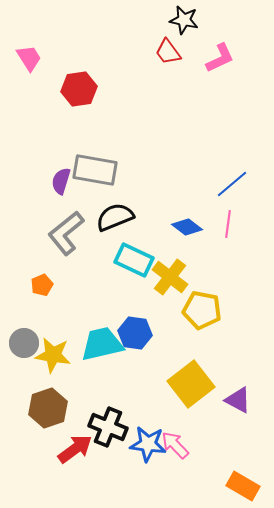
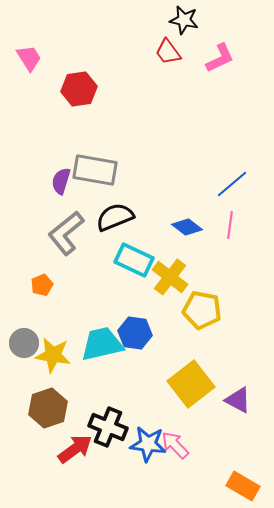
pink line: moved 2 px right, 1 px down
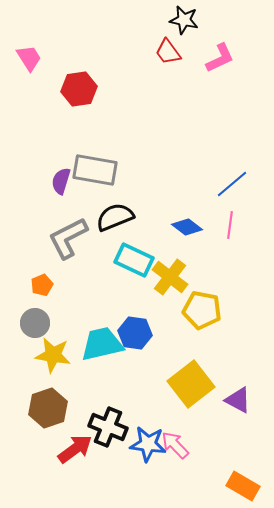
gray L-shape: moved 2 px right, 5 px down; rotated 12 degrees clockwise
gray circle: moved 11 px right, 20 px up
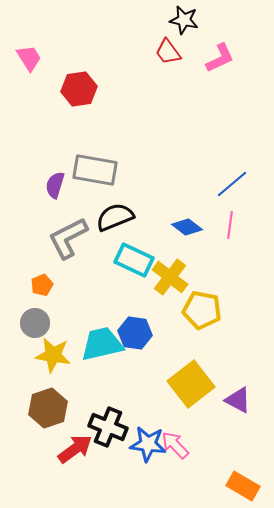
purple semicircle: moved 6 px left, 4 px down
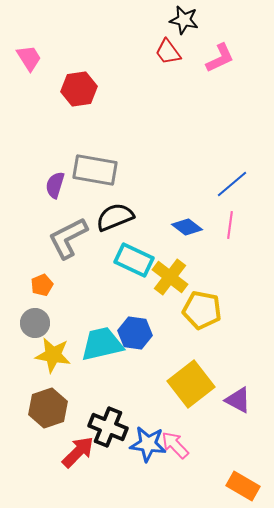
red arrow: moved 3 px right, 3 px down; rotated 9 degrees counterclockwise
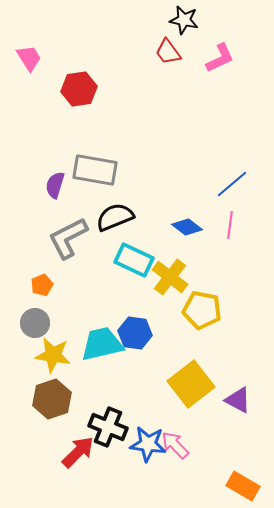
brown hexagon: moved 4 px right, 9 px up
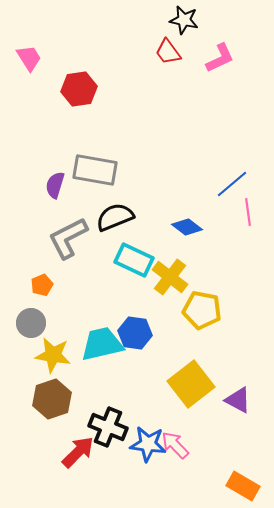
pink line: moved 18 px right, 13 px up; rotated 16 degrees counterclockwise
gray circle: moved 4 px left
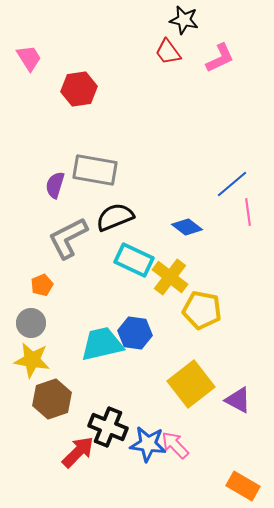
yellow star: moved 21 px left, 5 px down
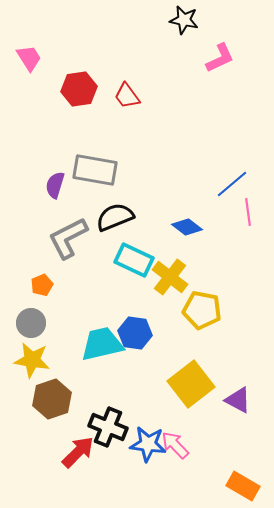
red trapezoid: moved 41 px left, 44 px down
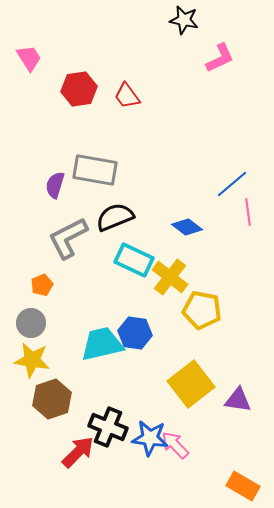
purple triangle: rotated 20 degrees counterclockwise
blue star: moved 2 px right, 6 px up
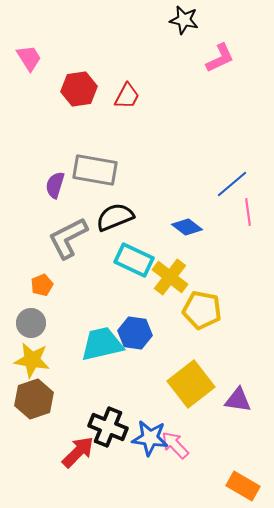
red trapezoid: rotated 116 degrees counterclockwise
brown hexagon: moved 18 px left
